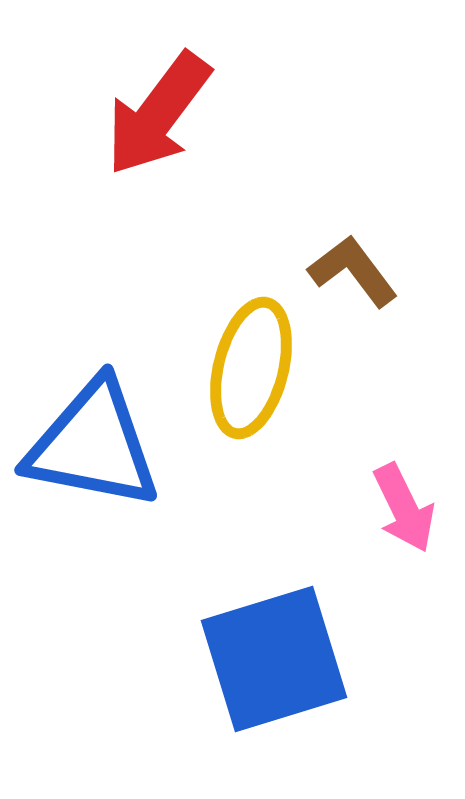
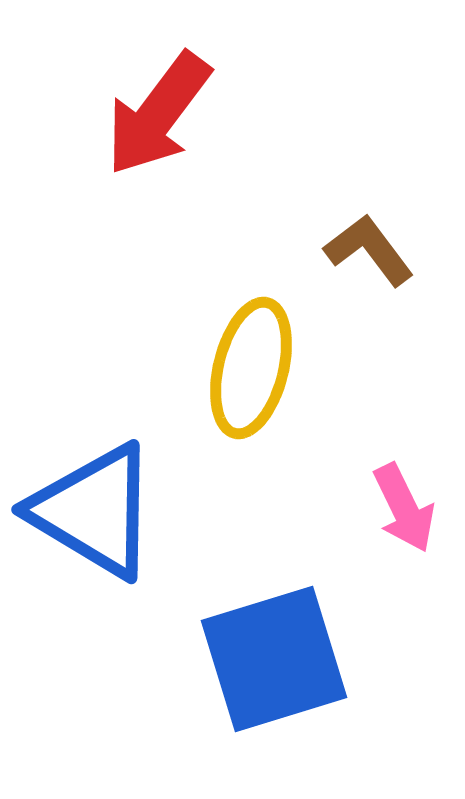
brown L-shape: moved 16 px right, 21 px up
blue triangle: moved 1 px right, 66 px down; rotated 20 degrees clockwise
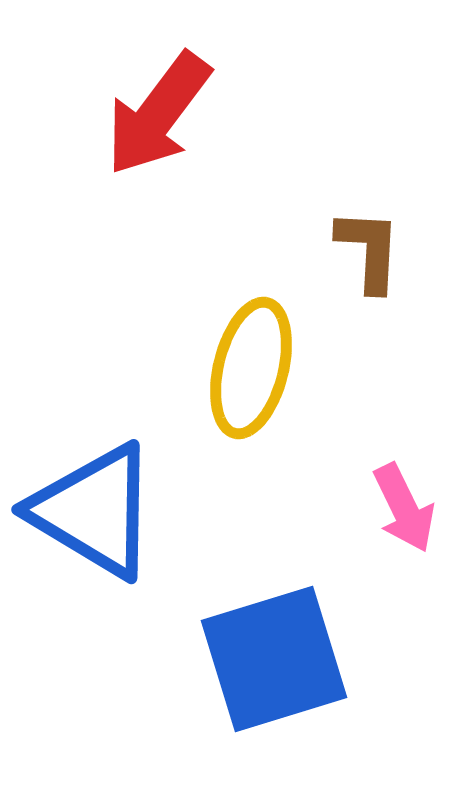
brown L-shape: rotated 40 degrees clockwise
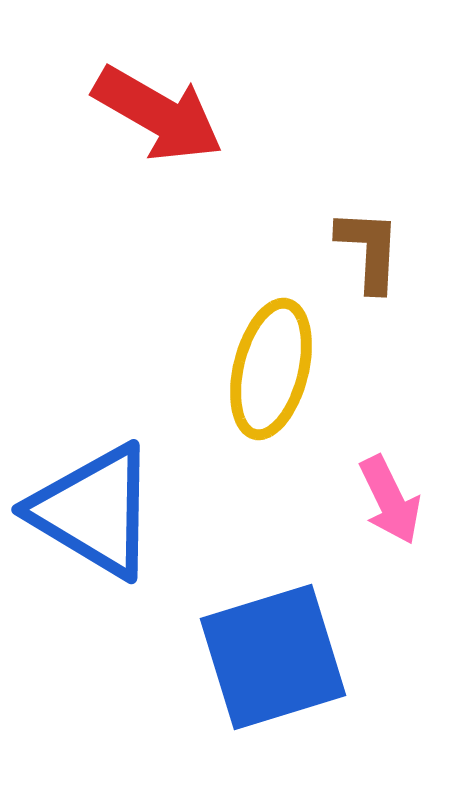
red arrow: rotated 97 degrees counterclockwise
yellow ellipse: moved 20 px right, 1 px down
pink arrow: moved 14 px left, 8 px up
blue square: moved 1 px left, 2 px up
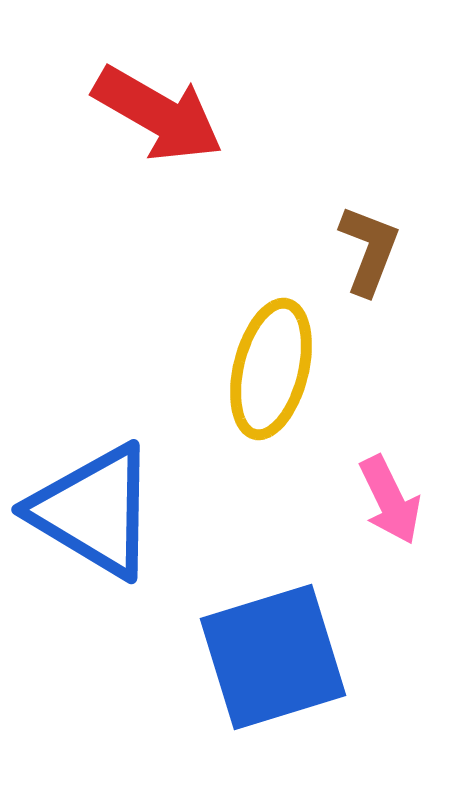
brown L-shape: rotated 18 degrees clockwise
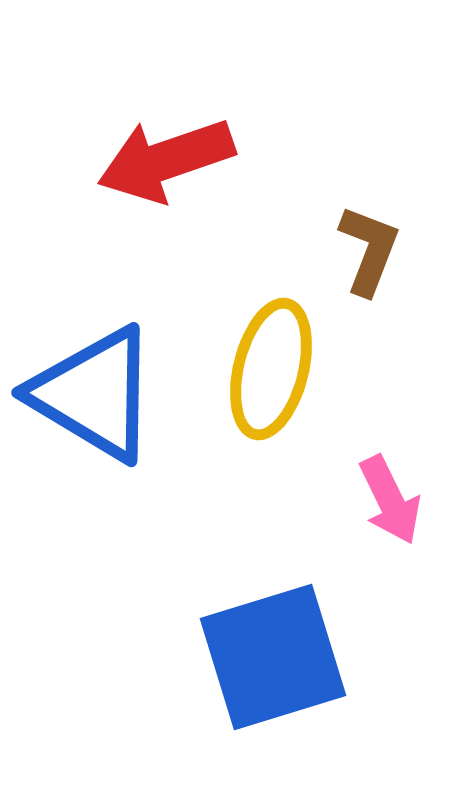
red arrow: moved 8 px right, 46 px down; rotated 131 degrees clockwise
blue triangle: moved 117 px up
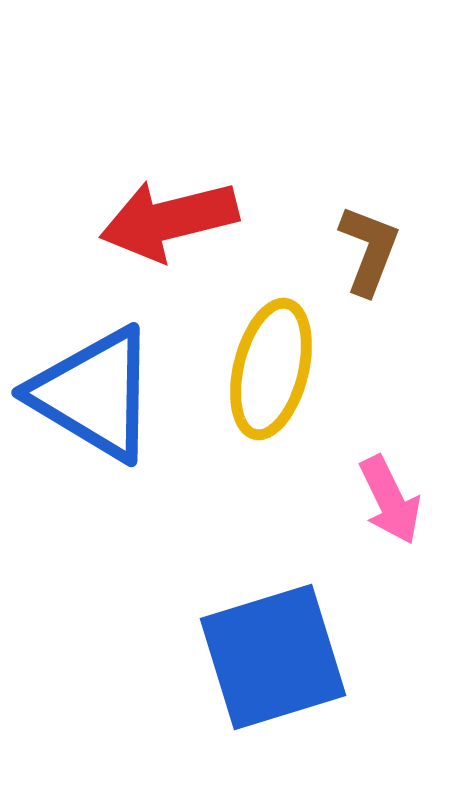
red arrow: moved 3 px right, 60 px down; rotated 5 degrees clockwise
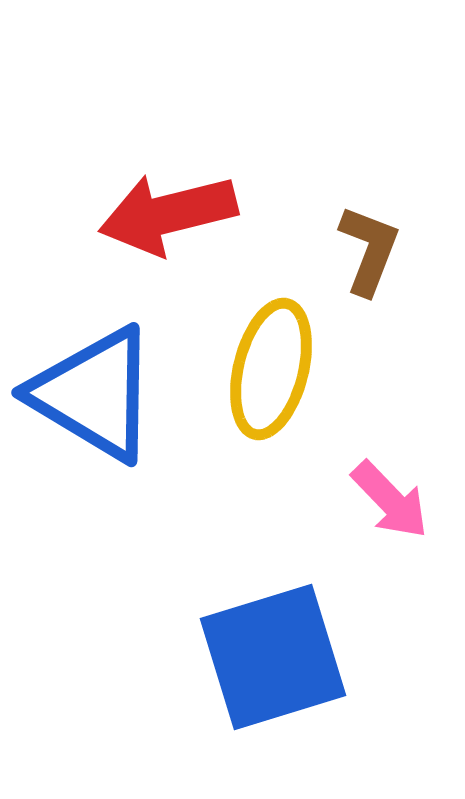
red arrow: moved 1 px left, 6 px up
pink arrow: rotated 18 degrees counterclockwise
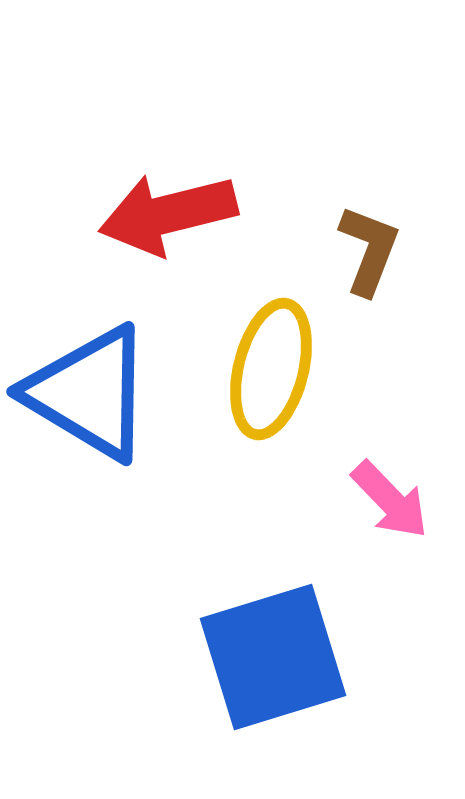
blue triangle: moved 5 px left, 1 px up
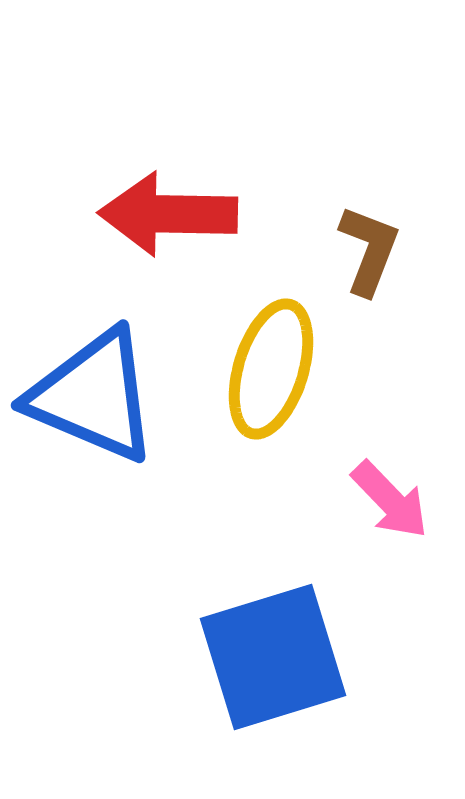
red arrow: rotated 15 degrees clockwise
yellow ellipse: rotated 3 degrees clockwise
blue triangle: moved 4 px right, 3 px down; rotated 8 degrees counterclockwise
